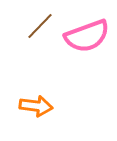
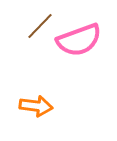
pink semicircle: moved 8 px left, 4 px down
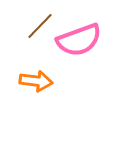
orange arrow: moved 25 px up
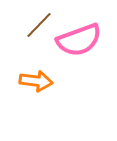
brown line: moved 1 px left, 1 px up
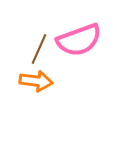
brown line: moved 24 px down; rotated 20 degrees counterclockwise
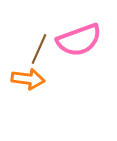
orange arrow: moved 8 px left, 2 px up
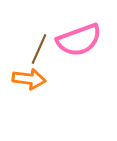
orange arrow: moved 1 px right
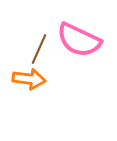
pink semicircle: rotated 45 degrees clockwise
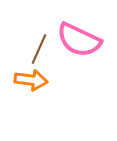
orange arrow: moved 2 px right, 1 px down
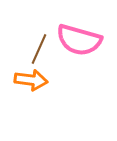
pink semicircle: rotated 9 degrees counterclockwise
